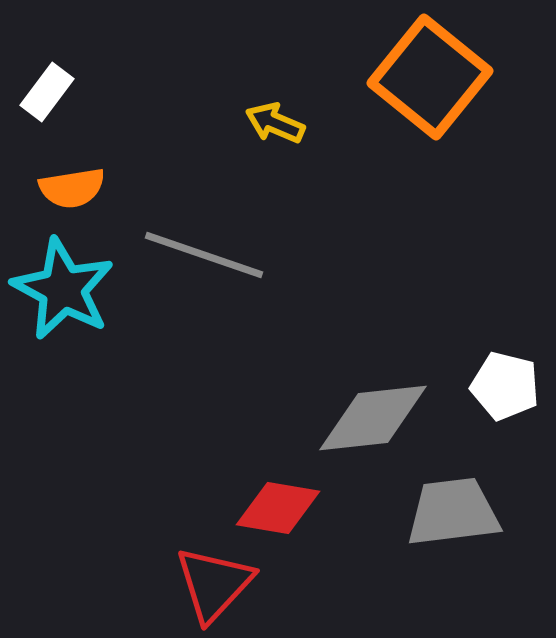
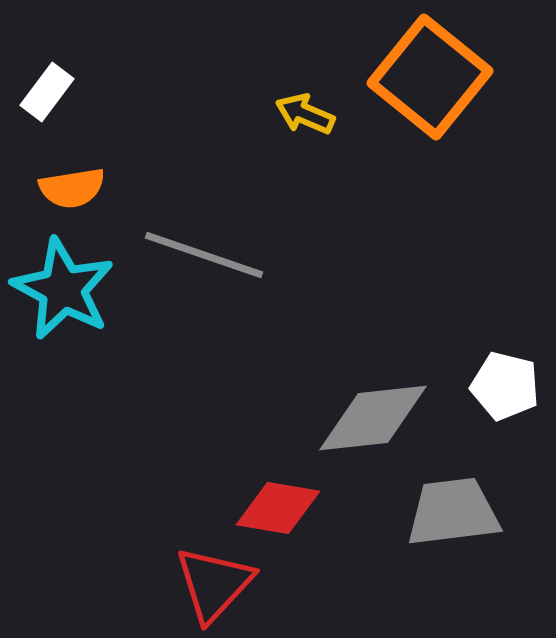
yellow arrow: moved 30 px right, 9 px up
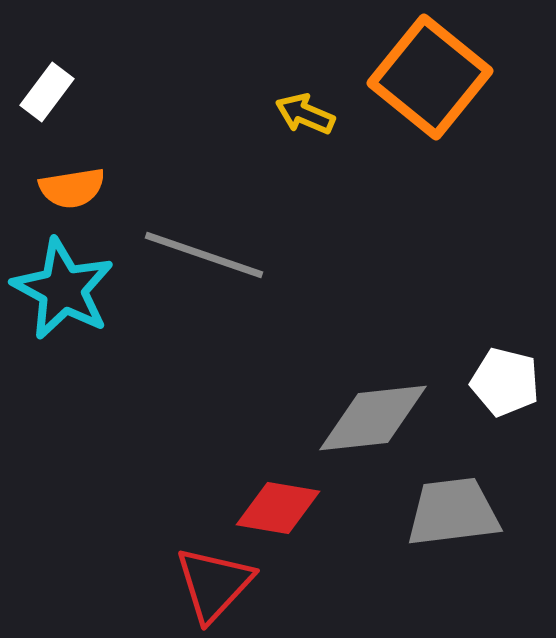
white pentagon: moved 4 px up
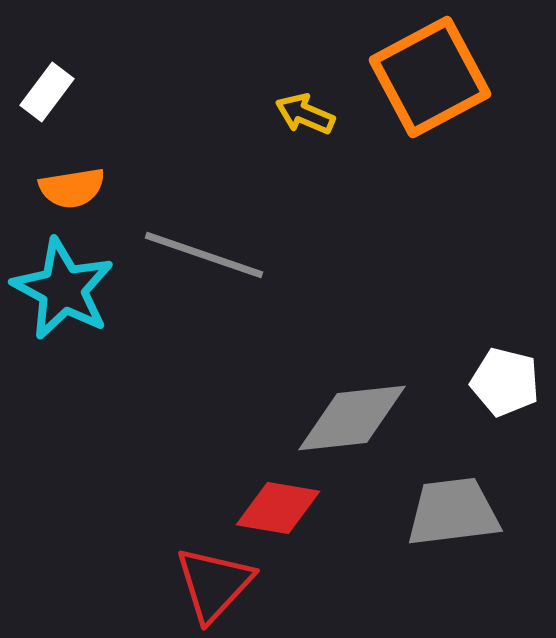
orange square: rotated 23 degrees clockwise
gray diamond: moved 21 px left
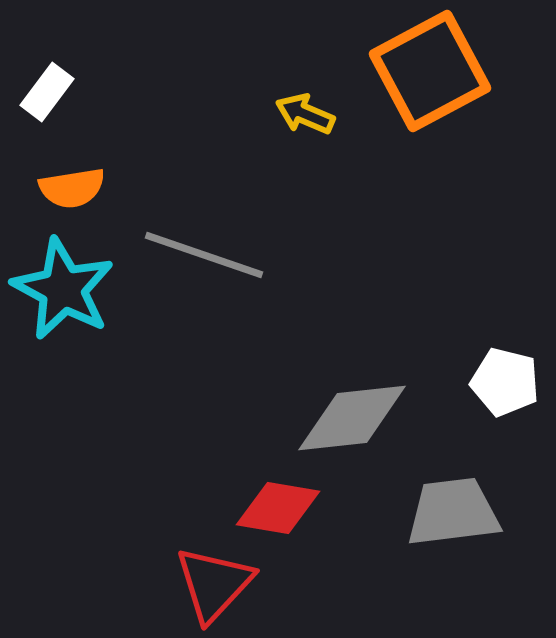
orange square: moved 6 px up
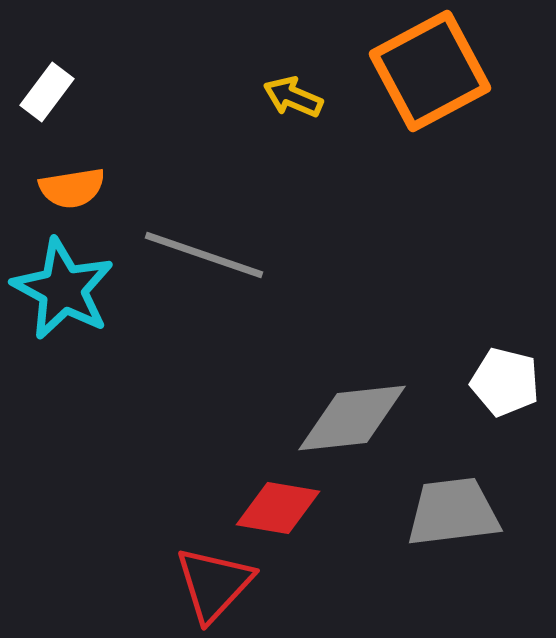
yellow arrow: moved 12 px left, 17 px up
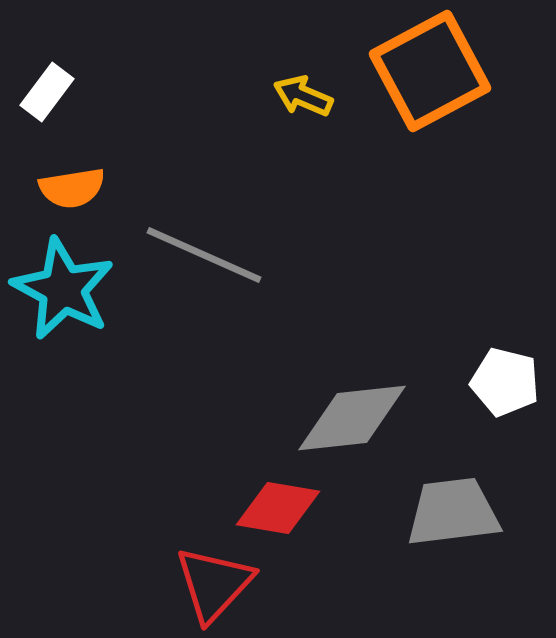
yellow arrow: moved 10 px right, 1 px up
gray line: rotated 5 degrees clockwise
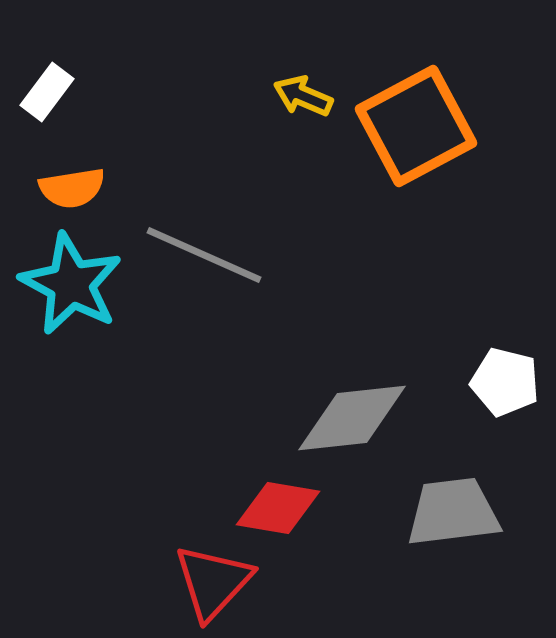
orange square: moved 14 px left, 55 px down
cyan star: moved 8 px right, 5 px up
red triangle: moved 1 px left, 2 px up
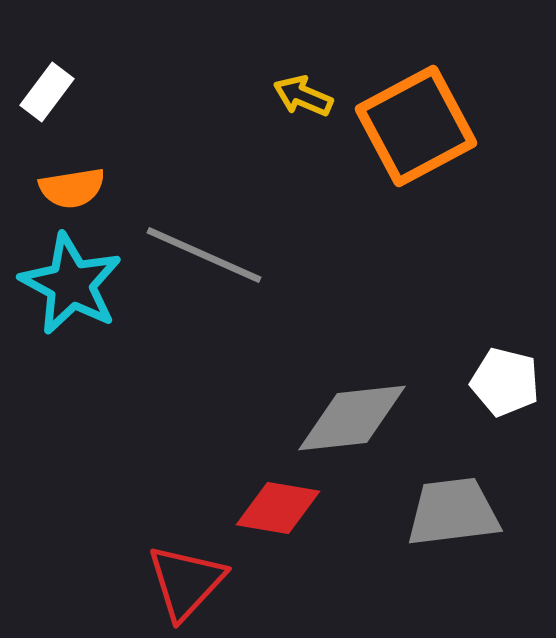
red triangle: moved 27 px left
